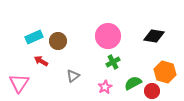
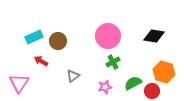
orange hexagon: moved 1 px left
pink star: rotated 16 degrees clockwise
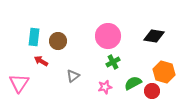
cyan rectangle: rotated 60 degrees counterclockwise
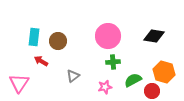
green cross: rotated 24 degrees clockwise
green semicircle: moved 3 px up
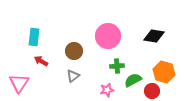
brown circle: moved 16 px right, 10 px down
green cross: moved 4 px right, 4 px down
pink star: moved 2 px right, 3 px down
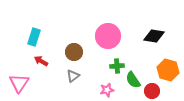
cyan rectangle: rotated 12 degrees clockwise
brown circle: moved 1 px down
orange hexagon: moved 4 px right, 2 px up
green semicircle: rotated 96 degrees counterclockwise
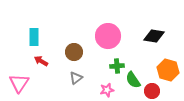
cyan rectangle: rotated 18 degrees counterclockwise
gray triangle: moved 3 px right, 2 px down
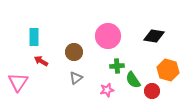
pink triangle: moved 1 px left, 1 px up
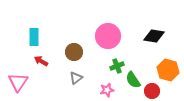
green cross: rotated 16 degrees counterclockwise
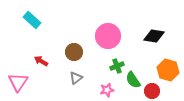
cyan rectangle: moved 2 px left, 17 px up; rotated 48 degrees counterclockwise
